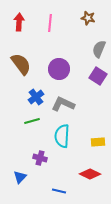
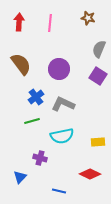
cyan semicircle: rotated 105 degrees counterclockwise
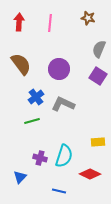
cyan semicircle: moved 2 px right, 20 px down; rotated 60 degrees counterclockwise
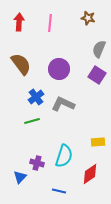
purple square: moved 1 px left, 1 px up
purple cross: moved 3 px left, 5 px down
red diamond: rotated 60 degrees counterclockwise
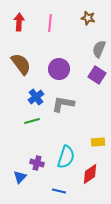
gray L-shape: rotated 15 degrees counterclockwise
cyan semicircle: moved 2 px right, 1 px down
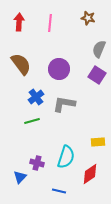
gray L-shape: moved 1 px right
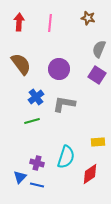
blue line: moved 22 px left, 6 px up
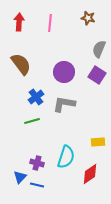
purple circle: moved 5 px right, 3 px down
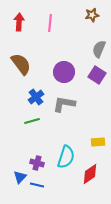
brown star: moved 4 px right, 3 px up; rotated 24 degrees counterclockwise
